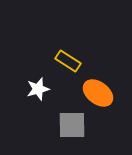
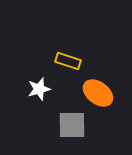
yellow rectangle: rotated 15 degrees counterclockwise
white star: moved 1 px right
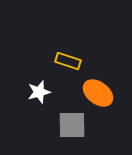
white star: moved 3 px down
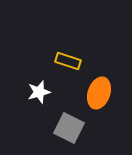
orange ellipse: moved 1 px right; rotated 72 degrees clockwise
gray square: moved 3 px left, 3 px down; rotated 28 degrees clockwise
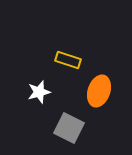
yellow rectangle: moved 1 px up
orange ellipse: moved 2 px up
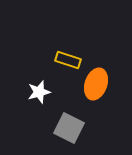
orange ellipse: moved 3 px left, 7 px up
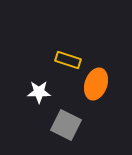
white star: rotated 15 degrees clockwise
gray square: moved 3 px left, 3 px up
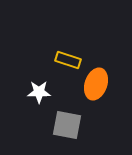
gray square: moved 1 px right; rotated 16 degrees counterclockwise
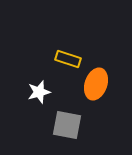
yellow rectangle: moved 1 px up
white star: rotated 15 degrees counterclockwise
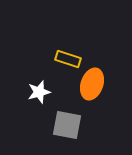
orange ellipse: moved 4 px left
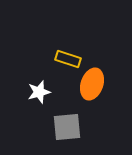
gray square: moved 2 px down; rotated 16 degrees counterclockwise
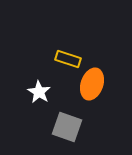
white star: rotated 25 degrees counterclockwise
gray square: rotated 24 degrees clockwise
